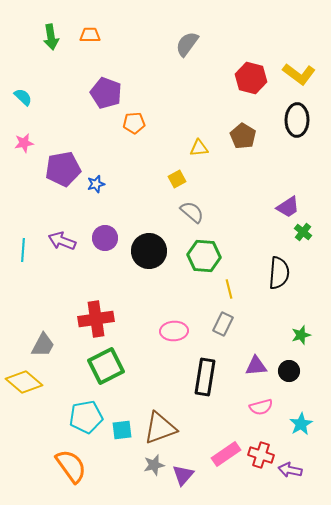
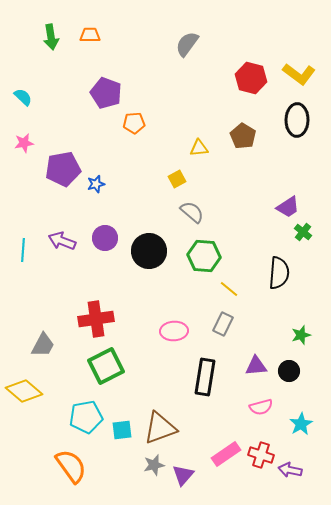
yellow line at (229, 289): rotated 36 degrees counterclockwise
yellow diamond at (24, 382): moved 9 px down
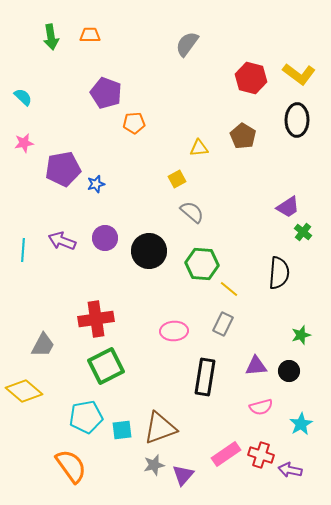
green hexagon at (204, 256): moved 2 px left, 8 px down
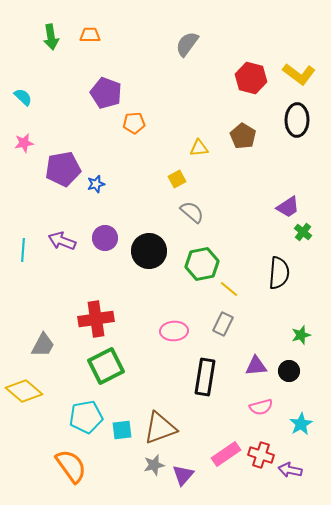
green hexagon at (202, 264): rotated 16 degrees counterclockwise
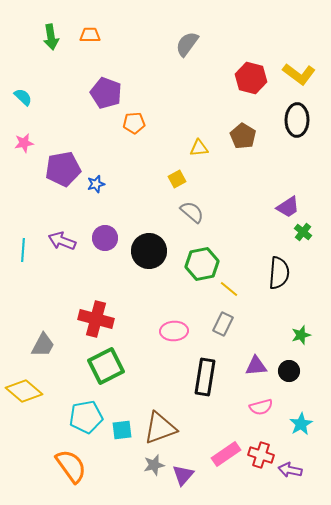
red cross at (96, 319): rotated 24 degrees clockwise
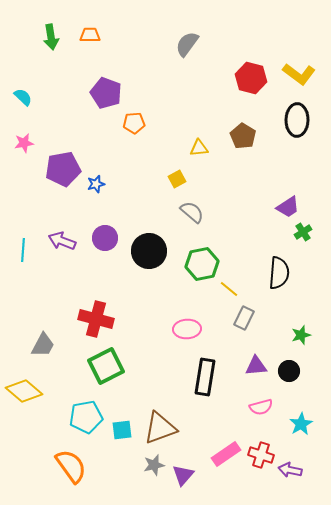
green cross at (303, 232): rotated 18 degrees clockwise
gray rectangle at (223, 324): moved 21 px right, 6 px up
pink ellipse at (174, 331): moved 13 px right, 2 px up
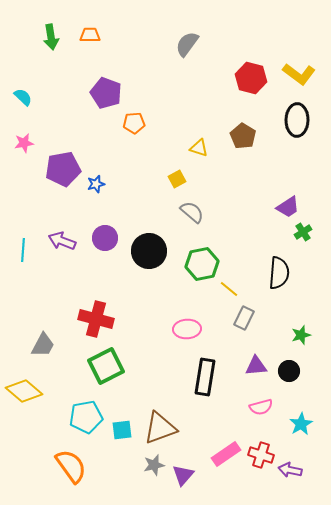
yellow triangle at (199, 148): rotated 24 degrees clockwise
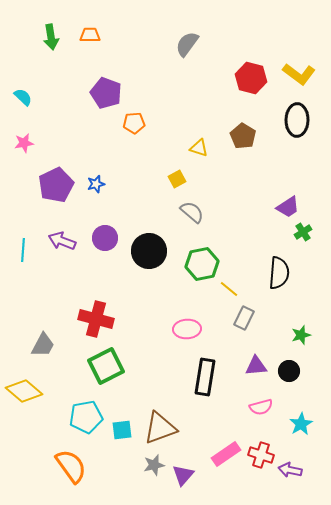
purple pentagon at (63, 169): moved 7 px left, 16 px down; rotated 16 degrees counterclockwise
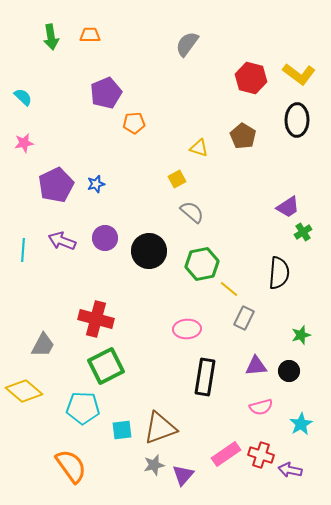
purple pentagon at (106, 93): rotated 28 degrees clockwise
cyan pentagon at (86, 417): moved 3 px left, 9 px up; rotated 12 degrees clockwise
